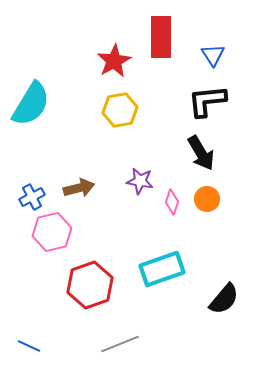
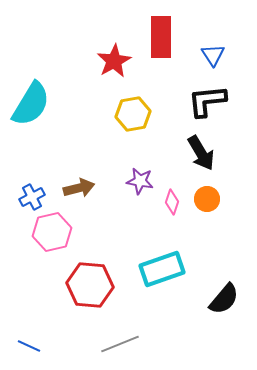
yellow hexagon: moved 13 px right, 4 px down
red hexagon: rotated 24 degrees clockwise
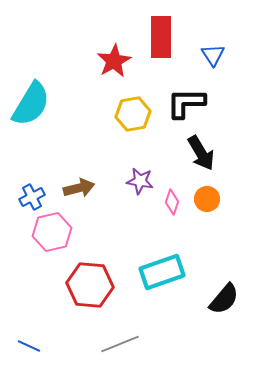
black L-shape: moved 21 px left, 2 px down; rotated 6 degrees clockwise
cyan rectangle: moved 3 px down
